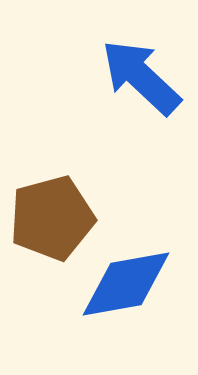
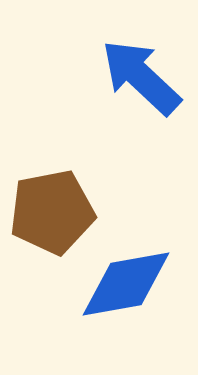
brown pentagon: moved 6 px up; rotated 4 degrees clockwise
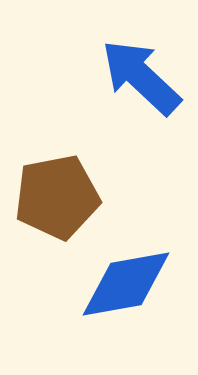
brown pentagon: moved 5 px right, 15 px up
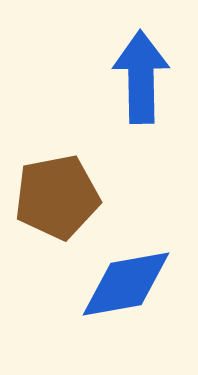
blue arrow: rotated 46 degrees clockwise
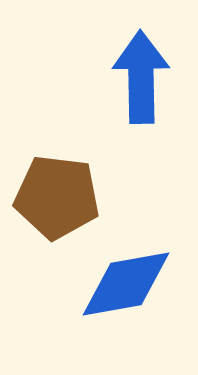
brown pentagon: rotated 18 degrees clockwise
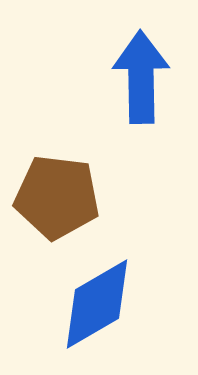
blue diamond: moved 29 px left, 20 px down; rotated 20 degrees counterclockwise
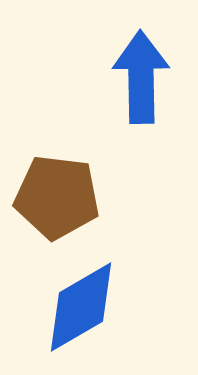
blue diamond: moved 16 px left, 3 px down
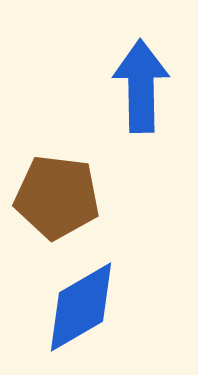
blue arrow: moved 9 px down
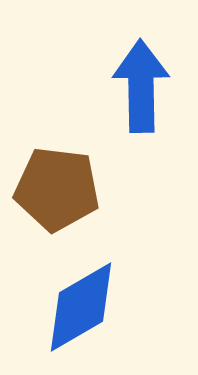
brown pentagon: moved 8 px up
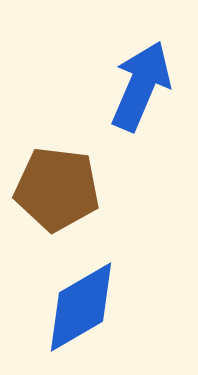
blue arrow: rotated 24 degrees clockwise
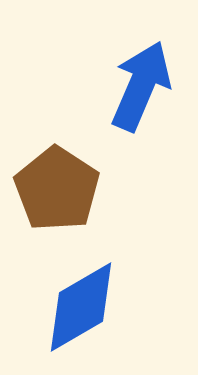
brown pentagon: rotated 26 degrees clockwise
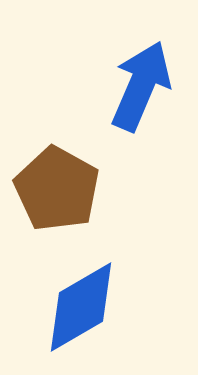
brown pentagon: rotated 4 degrees counterclockwise
